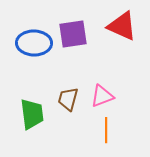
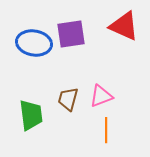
red triangle: moved 2 px right
purple square: moved 2 px left
blue ellipse: rotated 8 degrees clockwise
pink triangle: moved 1 px left
green trapezoid: moved 1 px left, 1 px down
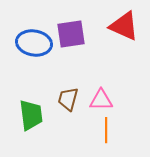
pink triangle: moved 4 px down; rotated 20 degrees clockwise
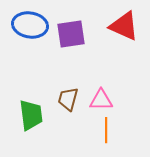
blue ellipse: moved 4 px left, 18 px up
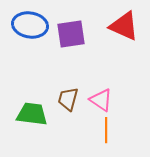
pink triangle: rotated 35 degrees clockwise
green trapezoid: moved 1 px right, 1 px up; rotated 76 degrees counterclockwise
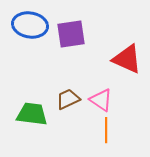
red triangle: moved 3 px right, 33 px down
brown trapezoid: rotated 50 degrees clockwise
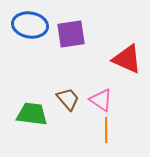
brown trapezoid: rotated 75 degrees clockwise
